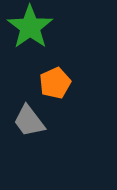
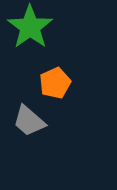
gray trapezoid: rotated 12 degrees counterclockwise
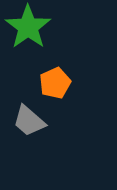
green star: moved 2 px left
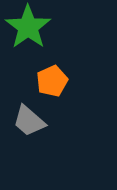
orange pentagon: moved 3 px left, 2 px up
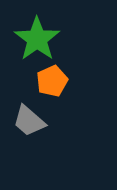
green star: moved 9 px right, 12 px down
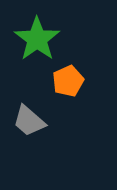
orange pentagon: moved 16 px right
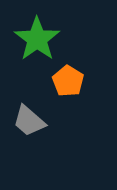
orange pentagon: rotated 16 degrees counterclockwise
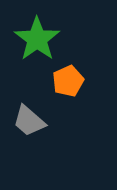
orange pentagon: rotated 16 degrees clockwise
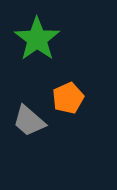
orange pentagon: moved 17 px down
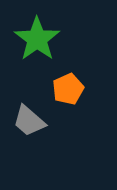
orange pentagon: moved 9 px up
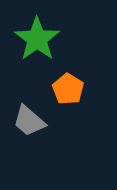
orange pentagon: rotated 16 degrees counterclockwise
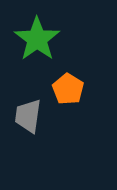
gray trapezoid: moved 1 px left, 5 px up; rotated 57 degrees clockwise
